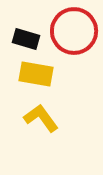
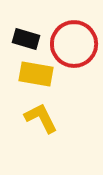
red circle: moved 13 px down
yellow L-shape: rotated 9 degrees clockwise
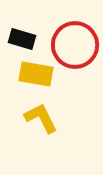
black rectangle: moved 4 px left
red circle: moved 1 px right, 1 px down
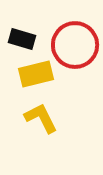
yellow rectangle: rotated 24 degrees counterclockwise
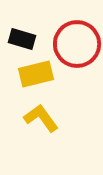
red circle: moved 2 px right, 1 px up
yellow L-shape: rotated 9 degrees counterclockwise
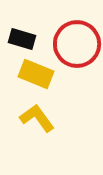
yellow rectangle: rotated 36 degrees clockwise
yellow L-shape: moved 4 px left
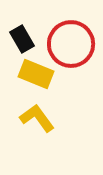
black rectangle: rotated 44 degrees clockwise
red circle: moved 6 px left
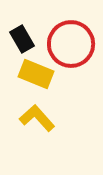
yellow L-shape: rotated 6 degrees counterclockwise
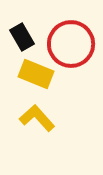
black rectangle: moved 2 px up
